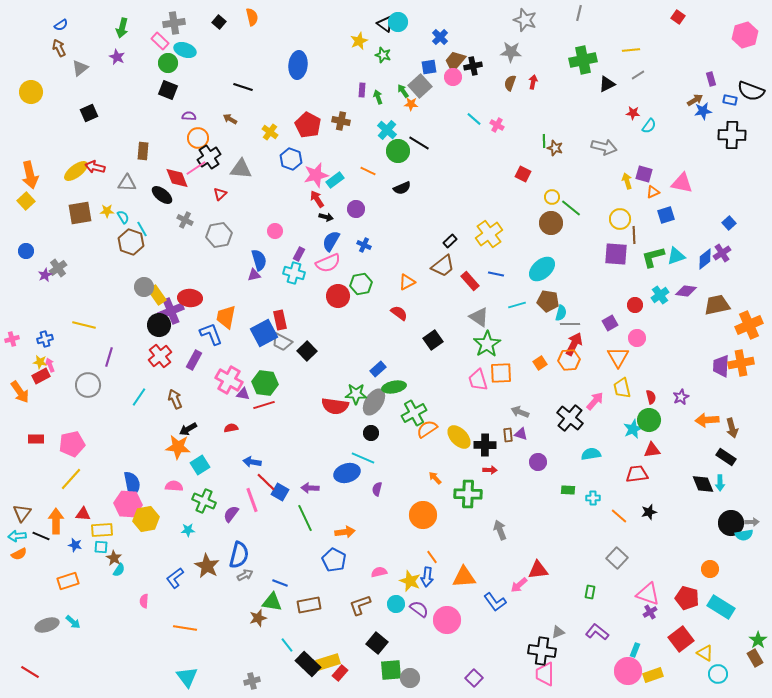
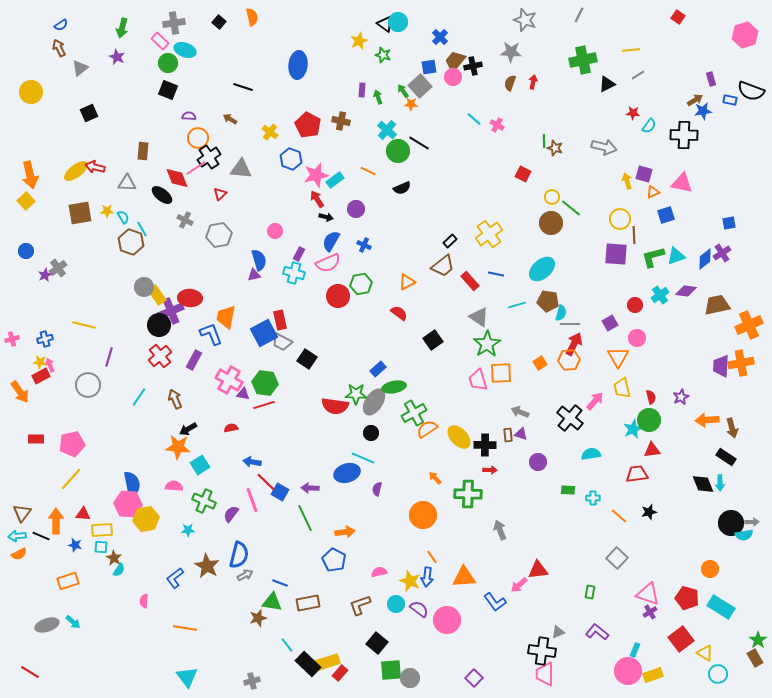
gray line at (579, 13): moved 2 px down; rotated 14 degrees clockwise
black cross at (732, 135): moved 48 px left
blue square at (729, 223): rotated 32 degrees clockwise
black square at (307, 351): moved 8 px down; rotated 12 degrees counterclockwise
brown rectangle at (309, 605): moved 1 px left, 2 px up
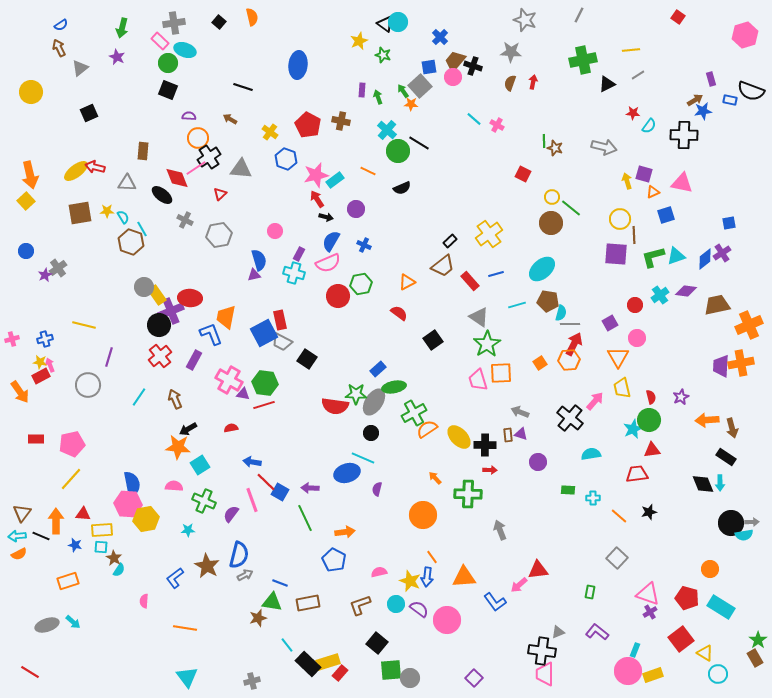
black cross at (473, 66): rotated 30 degrees clockwise
blue hexagon at (291, 159): moved 5 px left
blue line at (496, 274): rotated 28 degrees counterclockwise
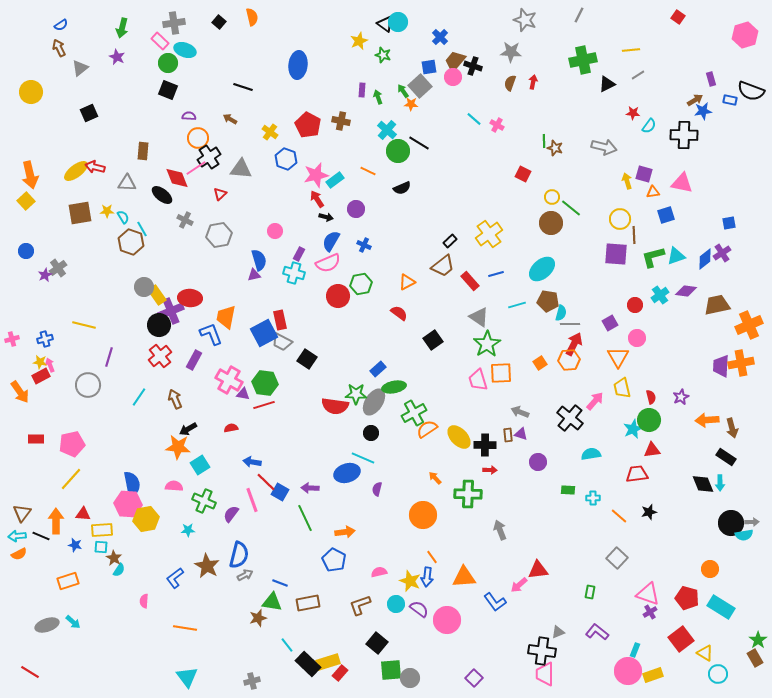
orange triangle at (653, 192): rotated 16 degrees clockwise
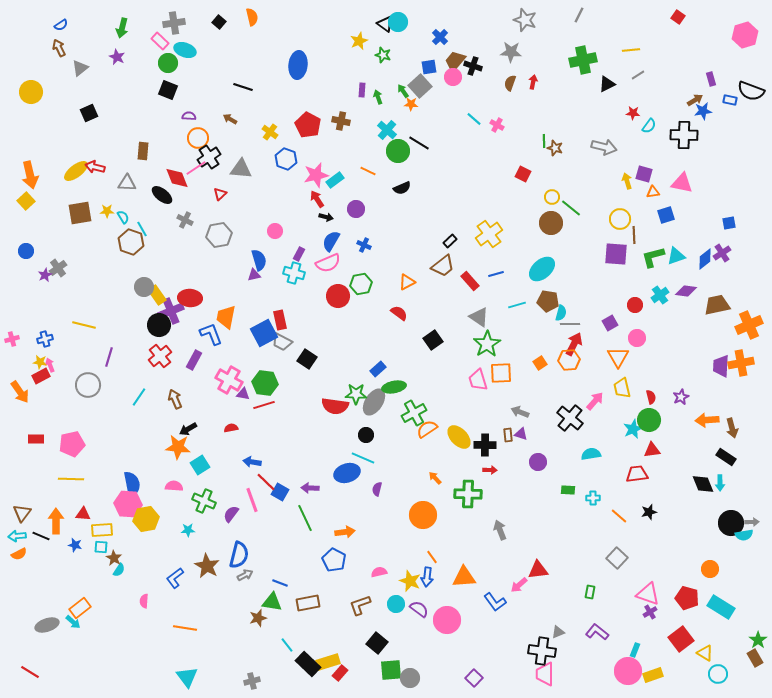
black circle at (371, 433): moved 5 px left, 2 px down
yellow line at (71, 479): rotated 50 degrees clockwise
orange rectangle at (68, 581): moved 12 px right, 27 px down; rotated 20 degrees counterclockwise
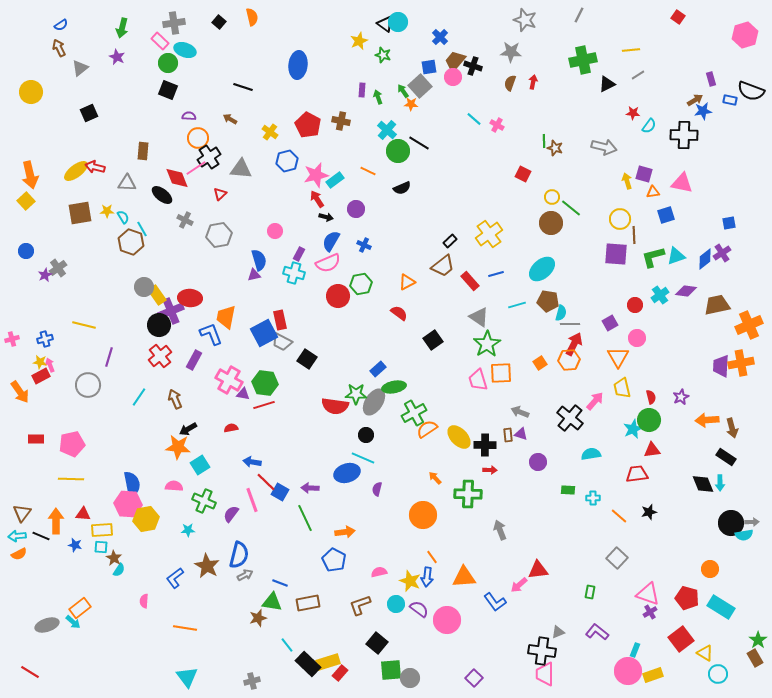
blue hexagon at (286, 159): moved 1 px right, 2 px down; rotated 25 degrees clockwise
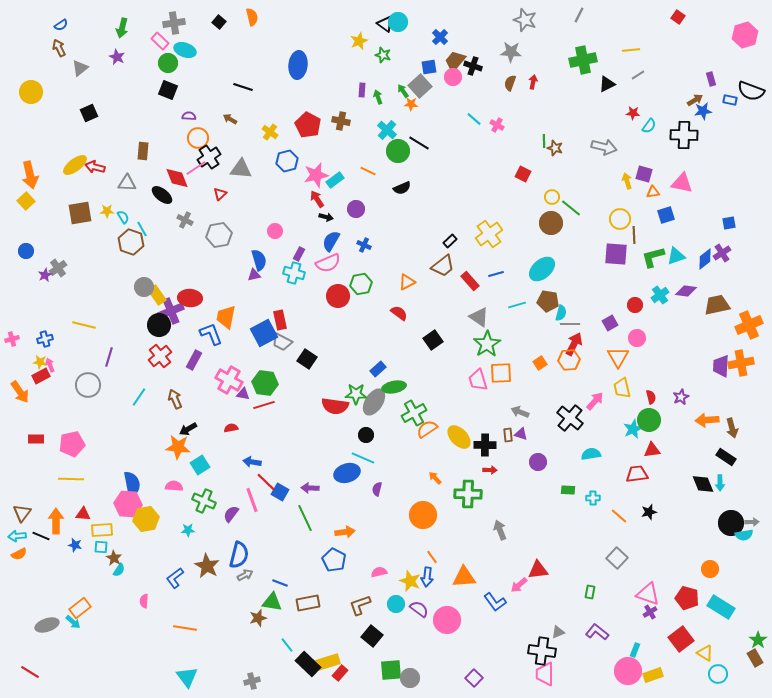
yellow ellipse at (76, 171): moved 1 px left, 6 px up
black square at (377, 643): moved 5 px left, 7 px up
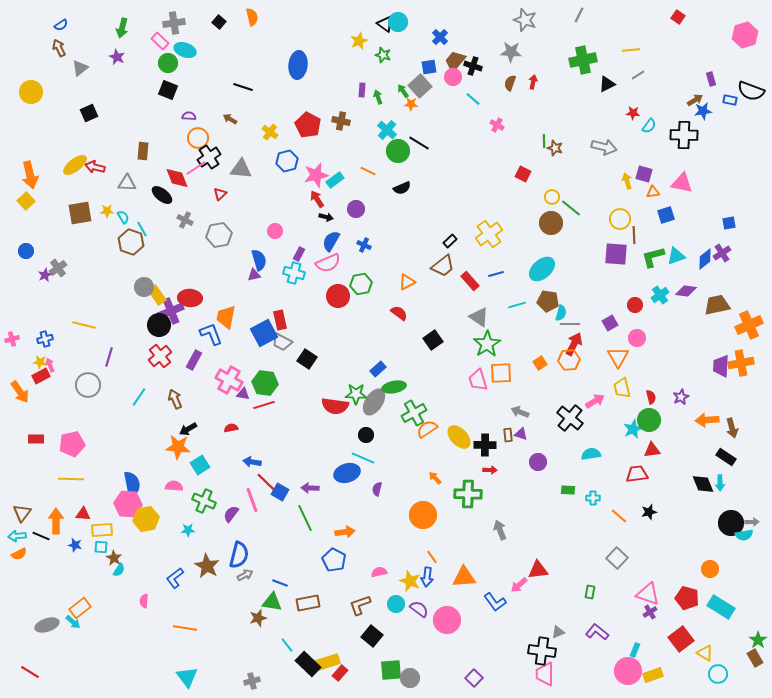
cyan line at (474, 119): moved 1 px left, 20 px up
pink arrow at (595, 401): rotated 18 degrees clockwise
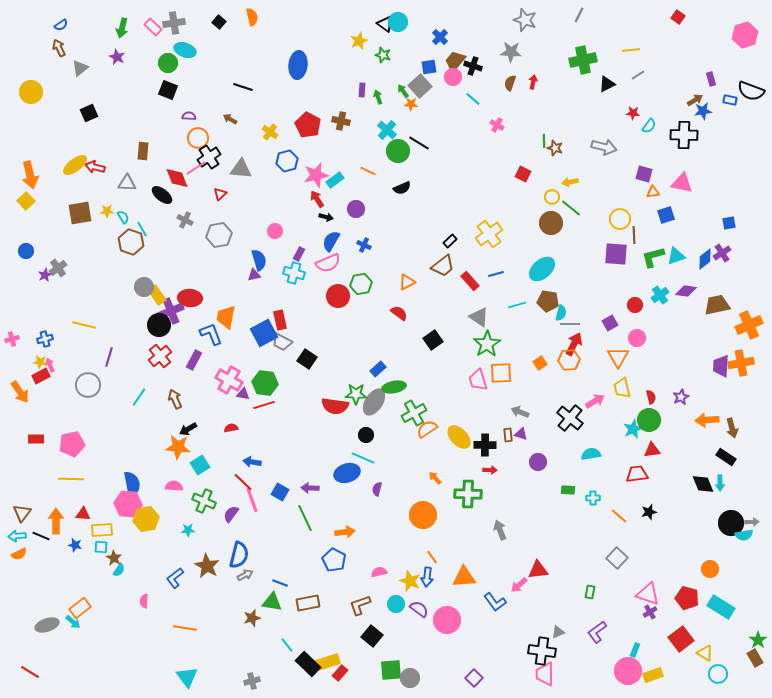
pink rectangle at (160, 41): moved 7 px left, 14 px up
yellow arrow at (627, 181): moved 57 px left, 1 px down; rotated 84 degrees counterclockwise
red line at (266, 482): moved 23 px left
brown star at (258, 618): moved 6 px left
purple L-shape at (597, 632): rotated 75 degrees counterclockwise
